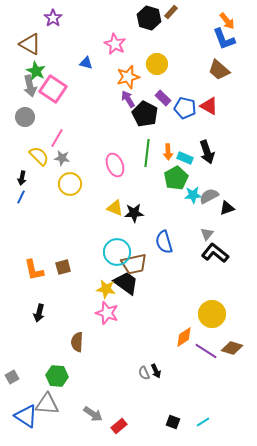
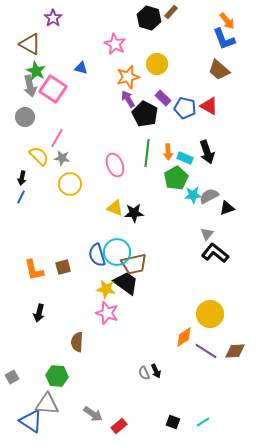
blue triangle at (86, 63): moved 5 px left, 5 px down
blue semicircle at (164, 242): moved 67 px left, 13 px down
yellow circle at (212, 314): moved 2 px left
brown diamond at (232, 348): moved 3 px right, 3 px down; rotated 20 degrees counterclockwise
blue triangle at (26, 416): moved 5 px right, 5 px down
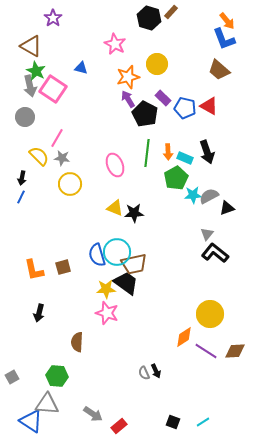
brown triangle at (30, 44): moved 1 px right, 2 px down
yellow star at (106, 289): rotated 12 degrees counterclockwise
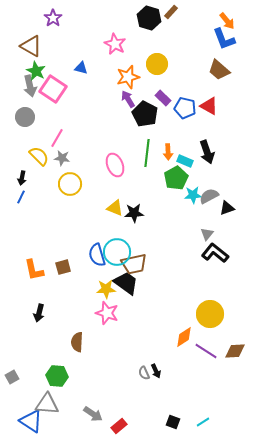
cyan rectangle at (185, 158): moved 3 px down
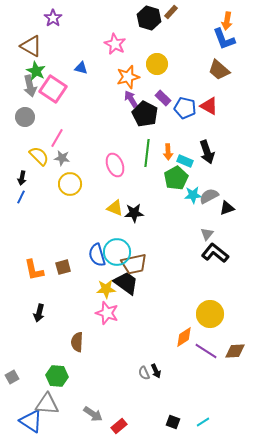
orange arrow at (227, 21): rotated 48 degrees clockwise
purple arrow at (128, 99): moved 3 px right
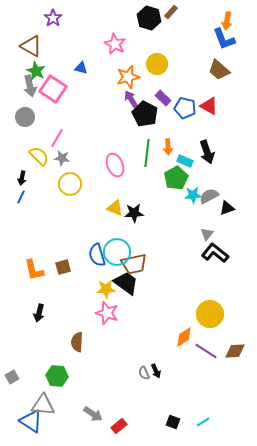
orange arrow at (168, 152): moved 5 px up
gray triangle at (47, 404): moved 4 px left, 1 px down
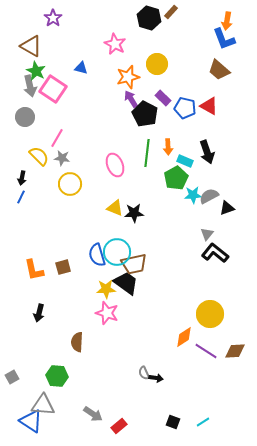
black arrow at (156, 371): moved 7 px down; rotated 56 degrees counterclockwise
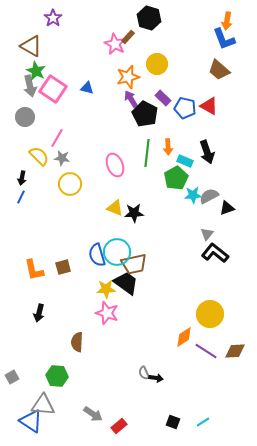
brown rectangle at (171, 12): moved 43 px left, 25 px down
blue triangle at (81, 68): moved 6 px right, 20 px down
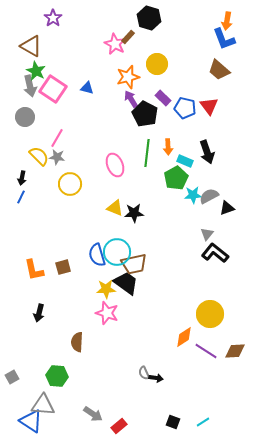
red triangle at (209, 106): rotated 24 degrees clockwise
gray star at (62, 158): moved 5 px left, 1 px up
